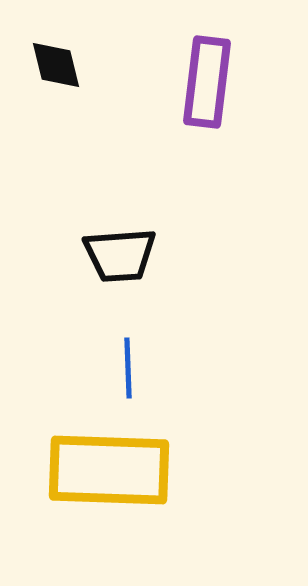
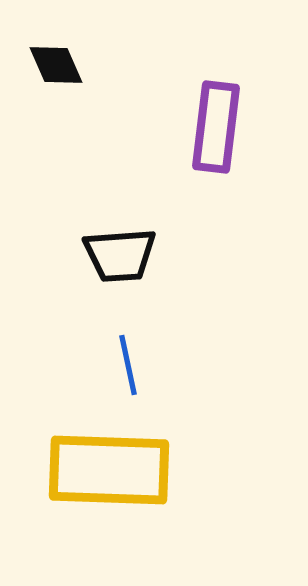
black diamond: rotated 10 degrees counterclockwise
purple rectangle: moved 9 px right, 45 px down
blue line: moved 3 px up; rotated 10 degrees counterclockwise
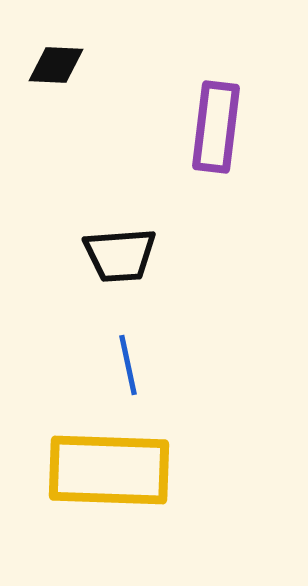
black diamond: rotated 64 degrees counterclockwise
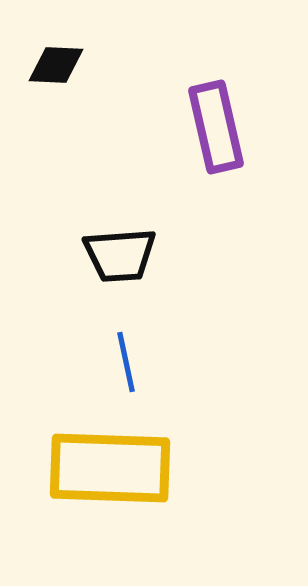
purple rectangle: rotated 20 degrees counterclockwise
blue line: moved 2 px left, 3 px up
yellow rectangle: moved 1 px right, 2 px up
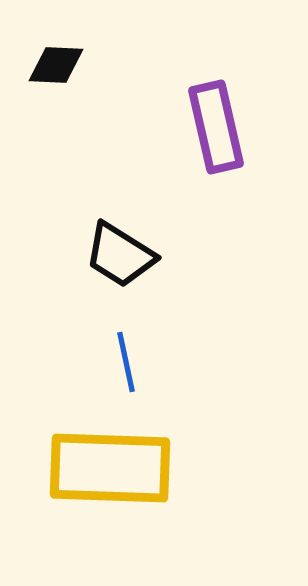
black trapezoid: rotated 36 degrees clockwise
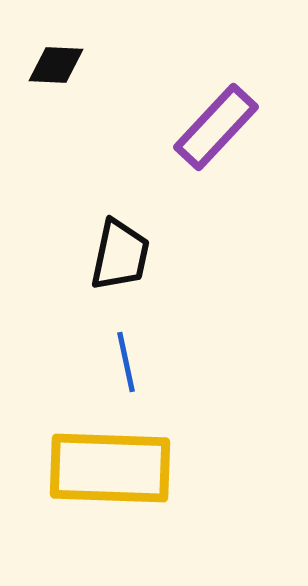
purple rectangle: rotated 56 degrees clockwise
black trapezoid: rotated 110 degrees counterclockwise
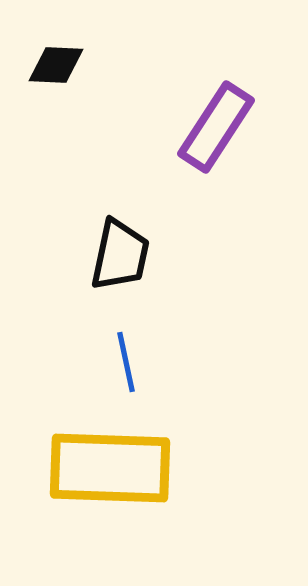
purple rectangle: rotated 10 degrees counterclockwise
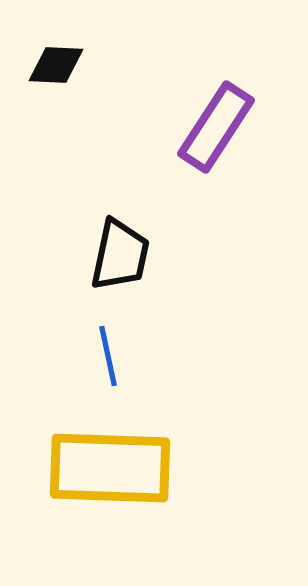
blue line: moved 18 px left, 6 px up
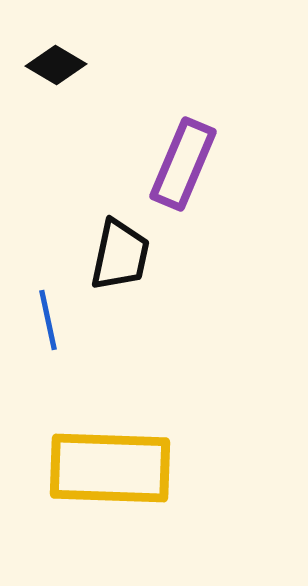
black diamond: rotated 28 degrees clockwise
purple rectangle: moved 33 px left, 37 px down; rotated 10 degrees counterclockwise
blue line: moved 60 px left, 36 px up
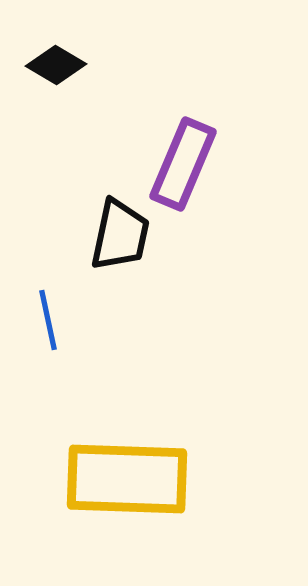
black trapezoid: moved 20 px up
yellow rectangle: moved 17 px right, 11 px down
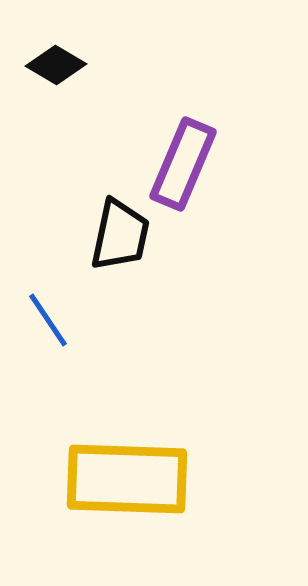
blue line: rotated 22 degrees counterclockwise
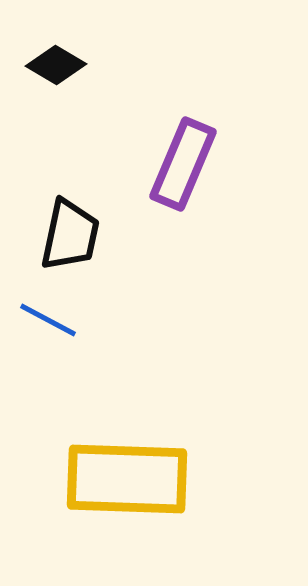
black trapezoid: moved 50 px left
blue line: rotated 28 degrees counterclockwise
